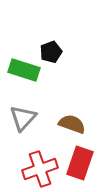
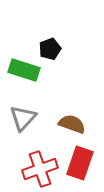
black pentagon: moved 1 px left, 3 px up
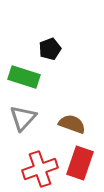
green rectangle: moved 7 px down
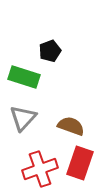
black pentagon: moved 2 px down
brown semicircle: moved 1 px left, 2 px down
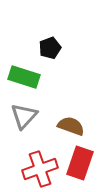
black pentagon: moved 3 px up
gray triangle: moved 1 px right, 2 px up
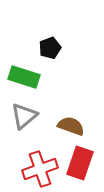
gray triangle: rotated 8 degrees clockwise
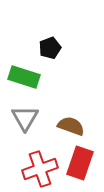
gray triangle: moved 1 px right, 2 px down; rotated 20 degrees counterclockwise
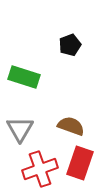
black pentagon: moved 20 px right, 3 px up
gray triangle: moved 5 px left, 11 px down
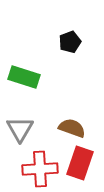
black pentagon: moved 3 px up
brown semicircle: moved 1 px right, 2 px down
red cross: rotated 16 degrees clockwise
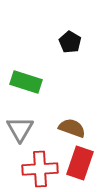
black pentagon: rotated 20 degrees counterclockwise
green rectangle: moved 2 px right, 5 px down
